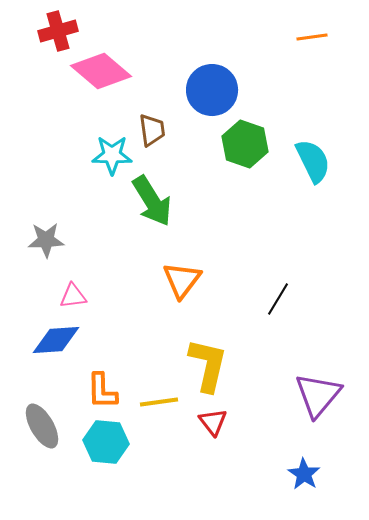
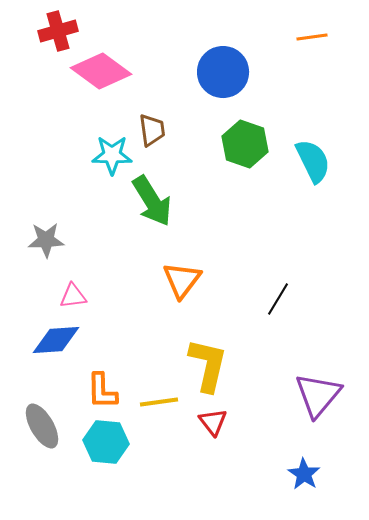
pink diamond: rotated 4 degrees counterclockwise
blue circle: moved 11 px right, 18 px up
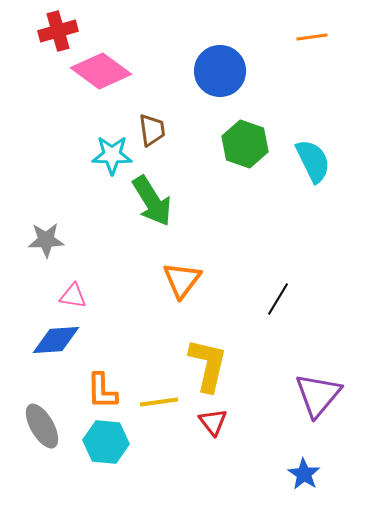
blue circle: moved 3 px left, 1 px up
pink triangle: rotated 16 degrees clockwise
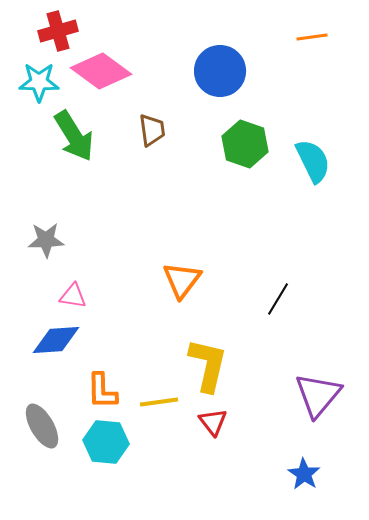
cyan star: moved 73 px left, 73 px up
green arrow: moved 78 px left, 65 px up
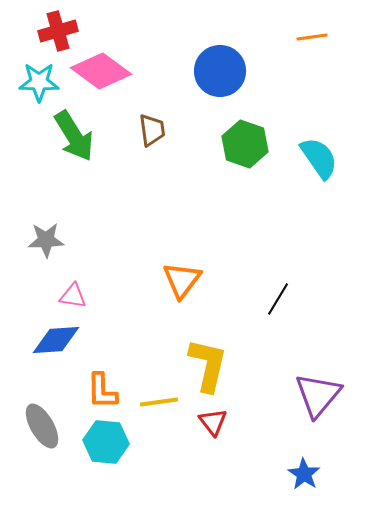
cyan semicircle: moved 6 px right, 3 px up; rotated 9 degrees counterclockwise
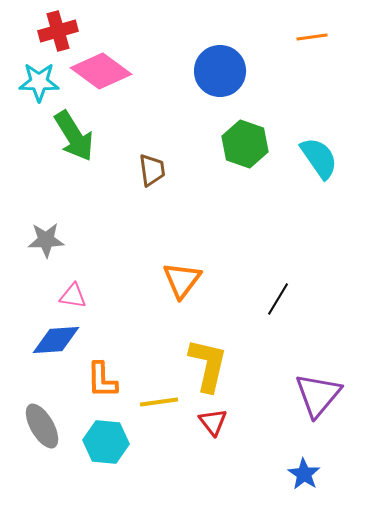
brown trapezoid: moved 40 px down
orange L-shape: moved 11 px up
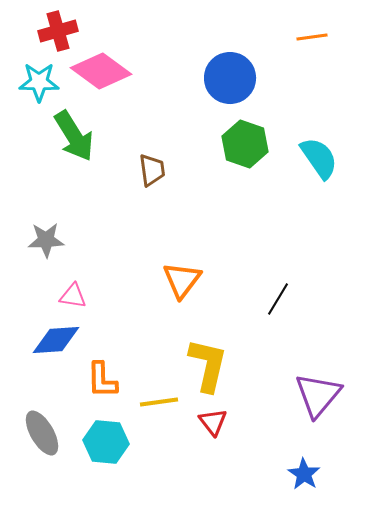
blue circle: moved 10 px right, 7 px down
gray ellipse: moved 7 px down
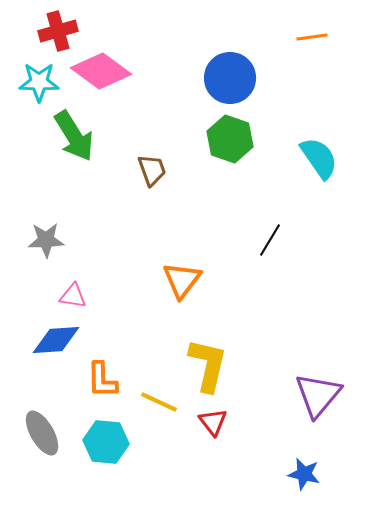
green hexagon: moved 15 px left, 5 px up
brown trapezoid: rotated 12 degrees counterclockwise
black line: moved 8 px left, 59 px up
yellow line: rotated 33 degrees clockwise
blue star: rotated 20 degrees counterclockwise
